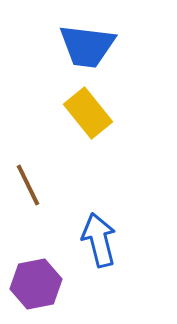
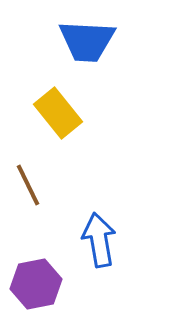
blue trapezoid: moved 5 px up; rotated 4 degrees counterclockwise
yellow rectangle: moved 30 px left
blue arrow: rotated 4 degrees clockwise
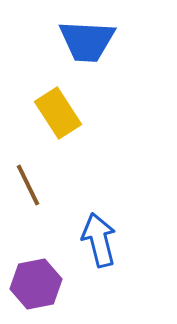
yellow rectangle: rotated 6 degrees clockwise
blue arrow: rotated 4 degrees counterclockwise
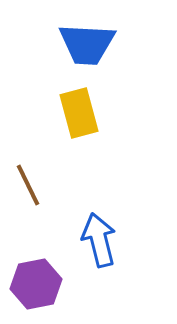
blue trapezoid: moved 3 px down
yellow rectangle: moved 21 px right; rotated 18 degrees clockwise
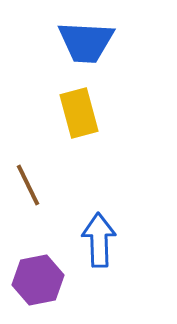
blue trapezoid: moved 1 px left, 2 px up
blue arrow: rotated 12 degrees clockwise
purple hexagon: moved 2 px right, 4 px up
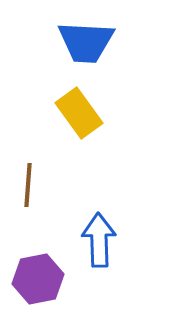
yellow rectangle: rotated 21 degrees counterclockwise
brown line: rotated 30 degrees clockwise
purple hexagon: moved 1 px up
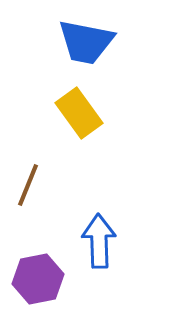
blue trapezoid: rotated 8 degrees clockwise
brown line: rotated 18 degrees clockwise
blue arrow: moved 1 px down
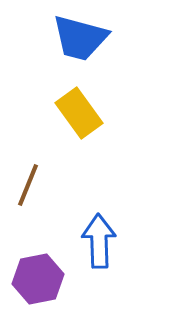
blue trapezoid: moved 6 px left, 4 px up; rotated 4 degrees clockwise
